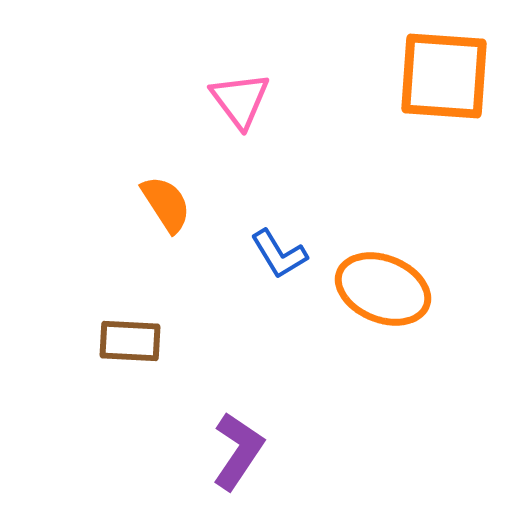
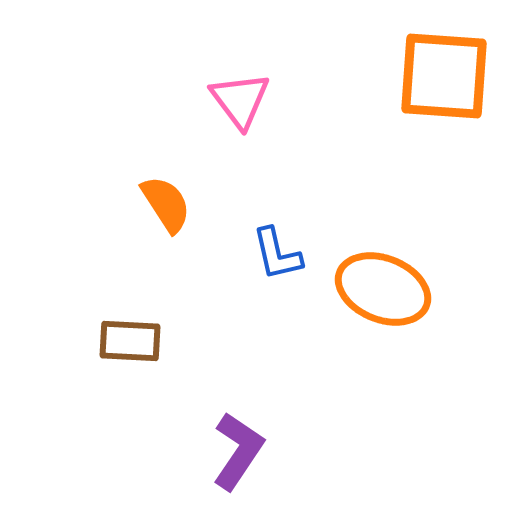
blue L-shape: moved 2 px left; rotated 18 degrees clockwise
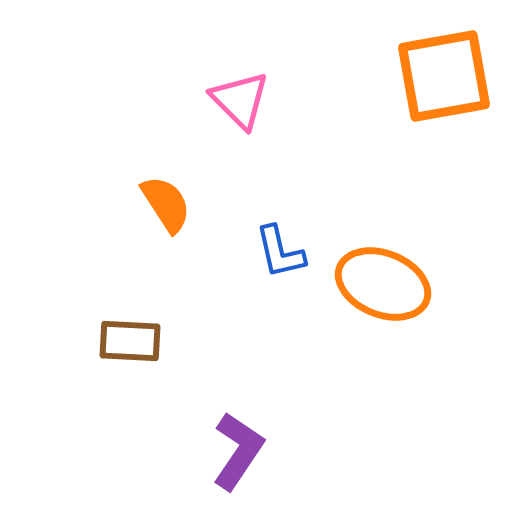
orange square: rotated 14 degrees counterclockwise
pink triangle: rotated 8 degrees counterclockwise
blue L-shape: moved 3 px right, 2 px up
orange ellipse: moved 5 px up
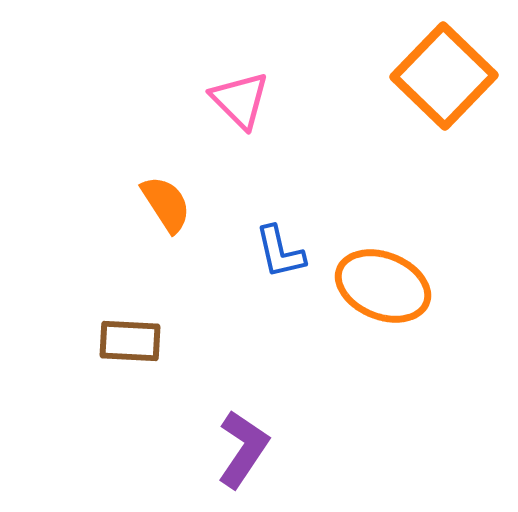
orange square: rotated 36 degrees counterclockwise
orange ellipse: moved 2 px down
purple L-shape: moved 5 px right, 2 px up
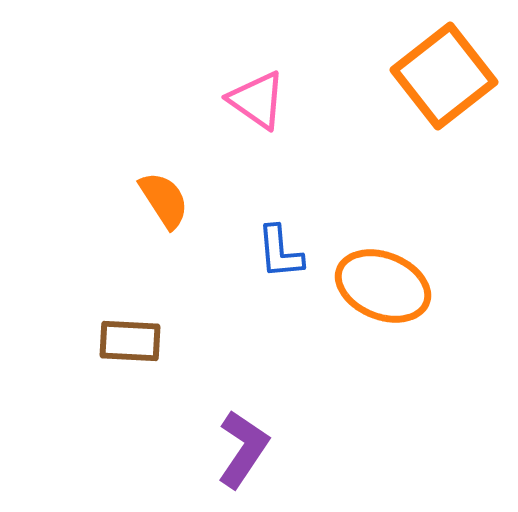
orange square: rotated 8 degrees clockwise
pink triangle: moved 17 px right; rotated 10 degrees counterclockwise
orange semicircle: moved 2 px left, 4 px up
blue L-shape: rotated 8 degrees clockwise
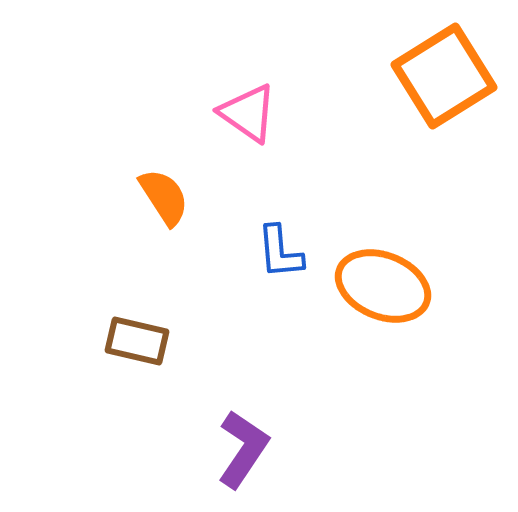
orange square: rotated 6 degrees clockwise
pink triangle: moved 9 px left, 13 px down
orange semicircle: moved 3 px up
brown rectangle: moved 7 px right; rotated 10 degrees clockwise
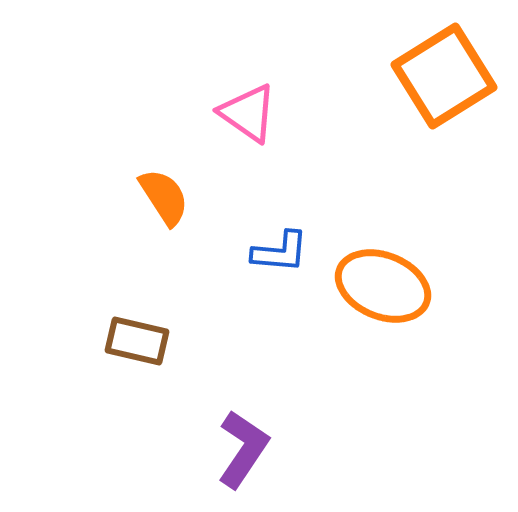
blue L-shape: rotated 80 degrees counterclockwise
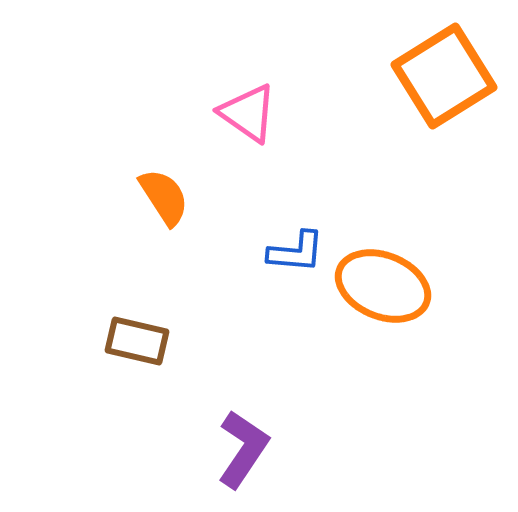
blue L-shape: moved 16 px right
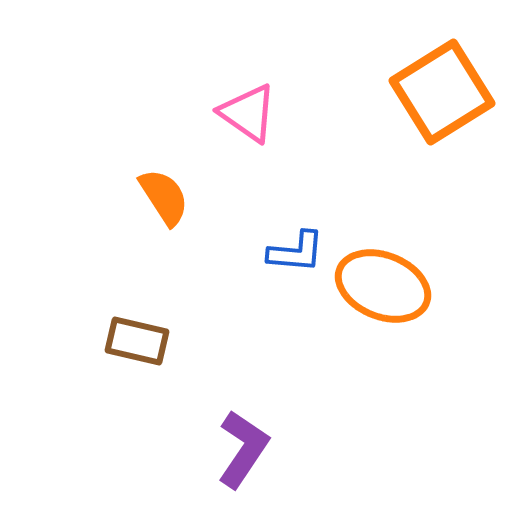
orange square: moved 2 px left, 16 px down
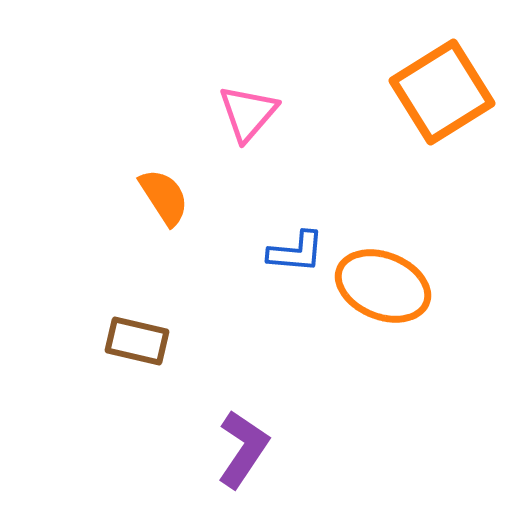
pink triangle: rotated 36 degrees clockwise
